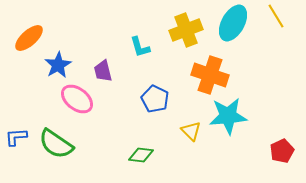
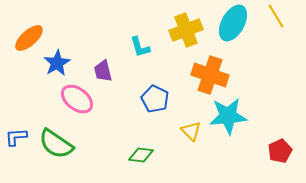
blue star: moved 1 px left, 2 px up
red pentagon: moved 2 px left
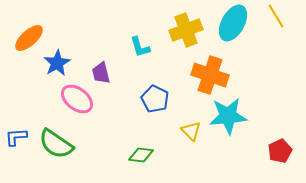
purple trapezoid: moved 2 px left, 2 px down
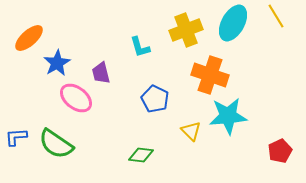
pink ellipse: moved 1 px left, 1 px up
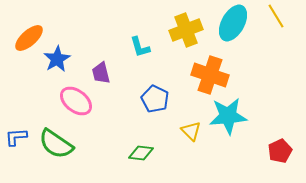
blue star: moved 4 px up
pink ellipse: moved 3 px down
green diamond: moved 2 px up
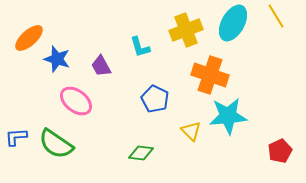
blue star: rotated 24 degrees counterclockwise
purple trapezoid: moved 7 px up; rotated 15 degrees counterclockwise
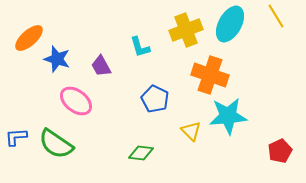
cyan ellipse: moved 3 px left, 1 px down
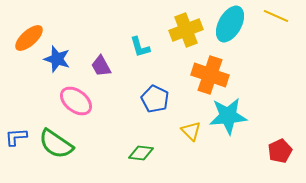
yellow line: rotated 35 degrees counterclockwise
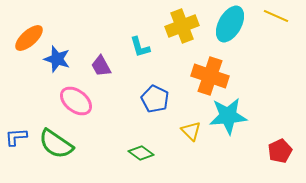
yellow cross: moved 4 px left, 4 px up
orange cross: moved 1 px down
green diamond: rotated 30 degrees clockwise
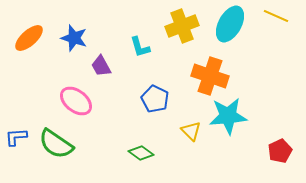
blue star: moved 17 px right, 21 px up
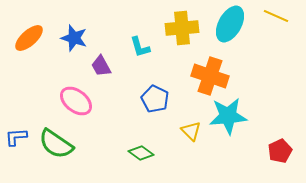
yellow cross: moved 2 px down; rotated 16 degrees clockwise
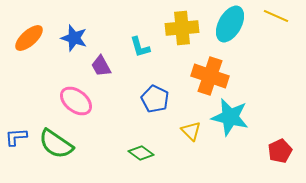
cyan star: moved 2 px right, 1 px down; rotated 18 degrees clockwise
